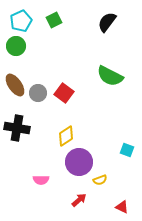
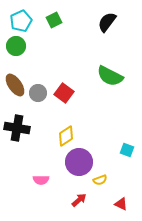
red triangle: moved 1 px left, 3 px up
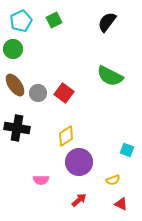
green circle: moved 3 px left, 3 px down
yellow semicircle: moved 13 px right
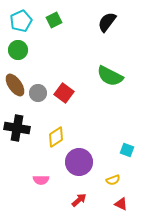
green circle: moved 5 px right, 1 px down
yellow diamond: moved 10 px left, 1 px down
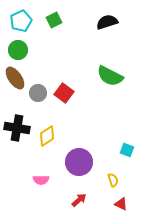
black semicircle: rotated 35 degrees clockwise
brown ellipse: moved 7 px up
yellow diamond: moved 9 px left, 1 px up
yellow semicircle: rotated 88 degrees counterclockwise
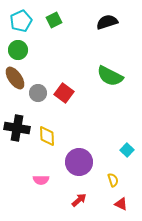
yellow diamond: rotated 60 degrees counterclockwise
cyan square: rotated 24 degrees clockwise
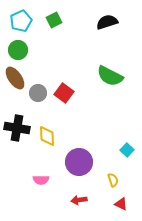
red arrow: rotated 147 degrees counterclockwise
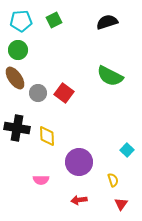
cyan pentagon: rotated 20 degrees clockwise
red triangle: rotated 40 degrees clockwise
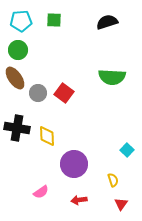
green square: rotated 28 degrees clockwise
green semicircle: moved 2 px right, 1 px down; rotated 24 degrees counterclockwise
purple circle: moved 5 px left, 2 px down
pink semicircle: moved 12 px down; rotated 35 degrees counterclockwise
